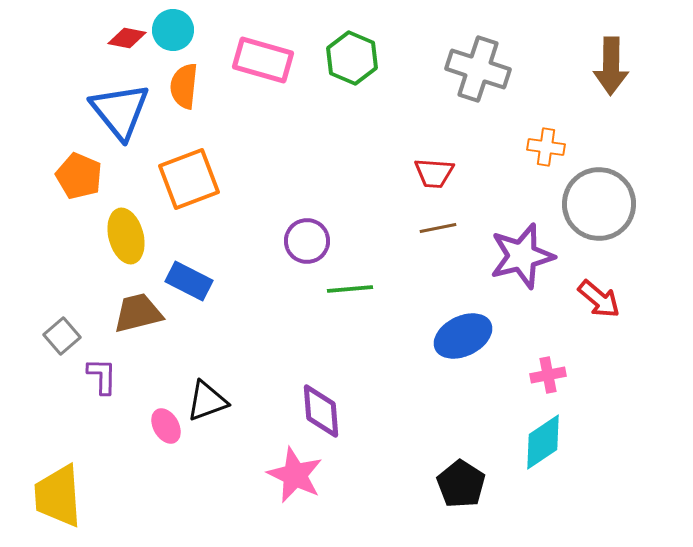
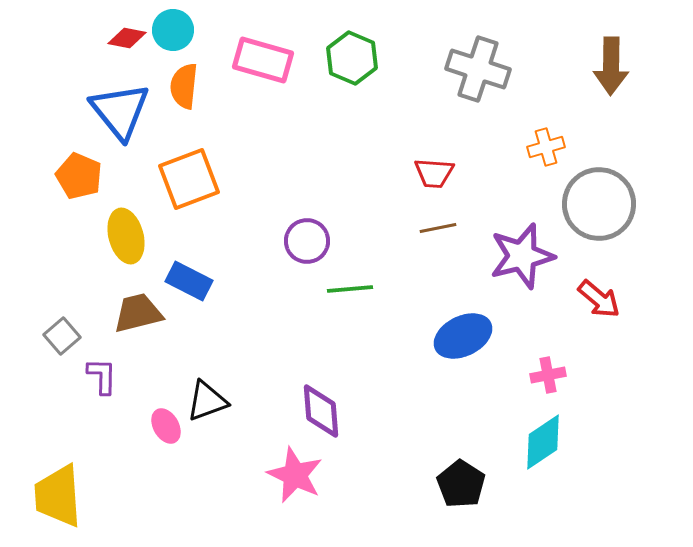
orange cross: rotated 24 degrees counterclockwise
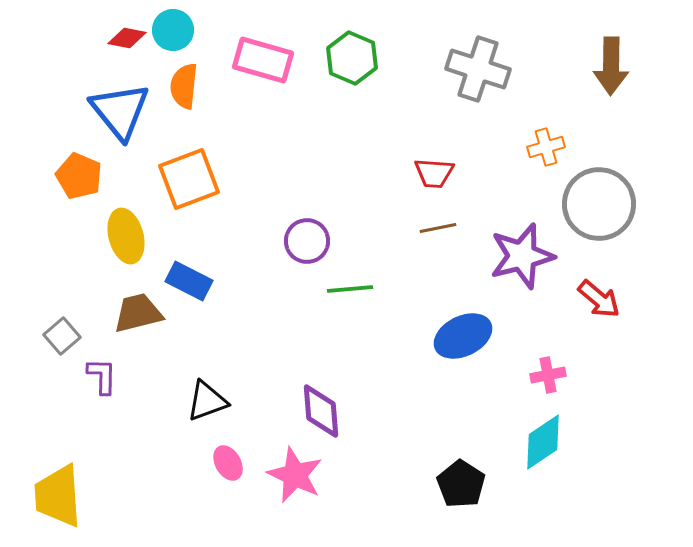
pink ellipse: moved 62 px right, 37 px down
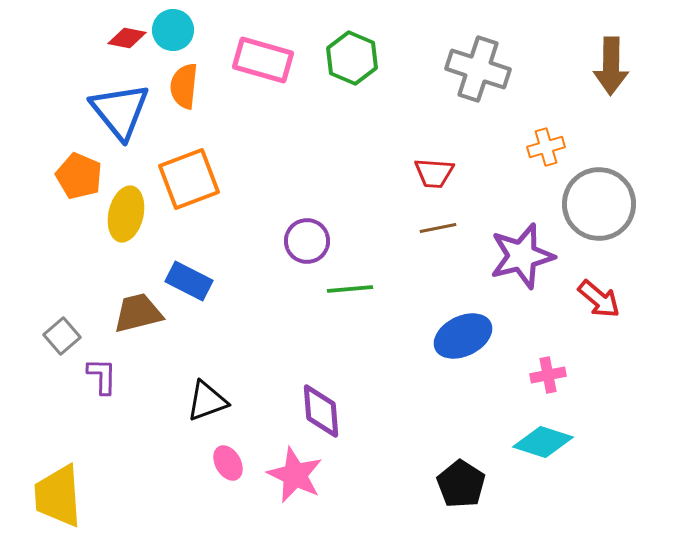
yellow ellipse: moved 22 px up; rotated 28 degrees clockwise
cyan diamond: rotated 52 degrees clockwise
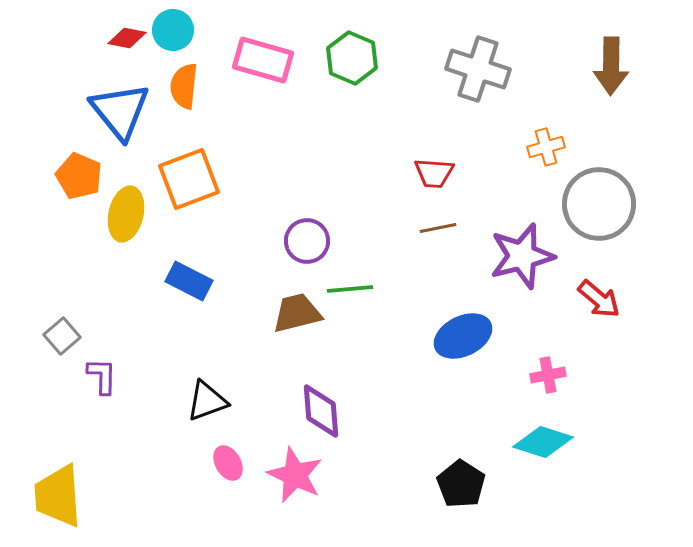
brown trapezoid: moved 159 px right
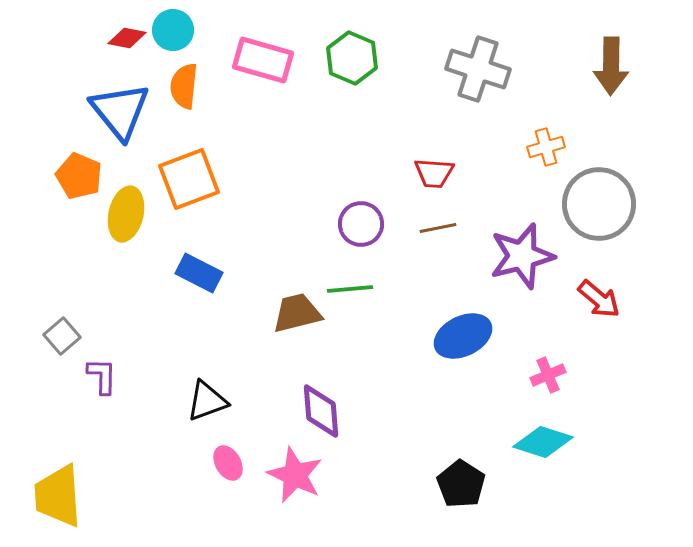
purple circle: moved 54 px right, 17 px up
blue rectangle: moved 10 px right, 8 px up
pink cross: rotated 12 degrees counterclockwise
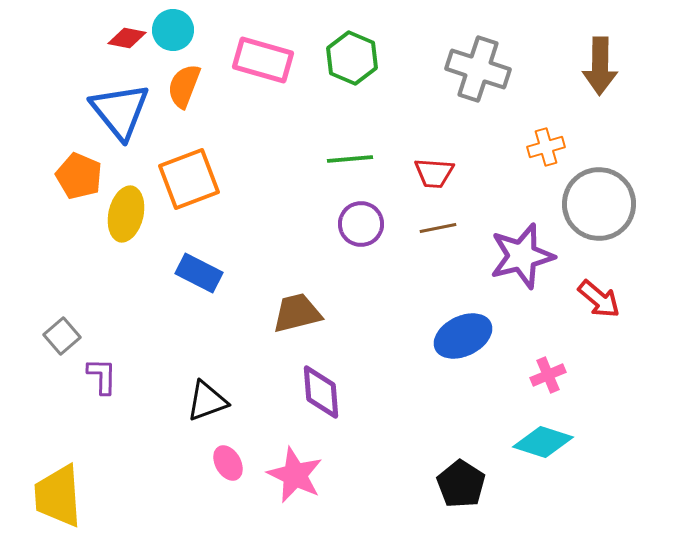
brown arrow: moved 11 px left
orange semicircle: rotated 15 degrees clockwise
green line: moved 130 px up
purple diamond: moved 19 px up
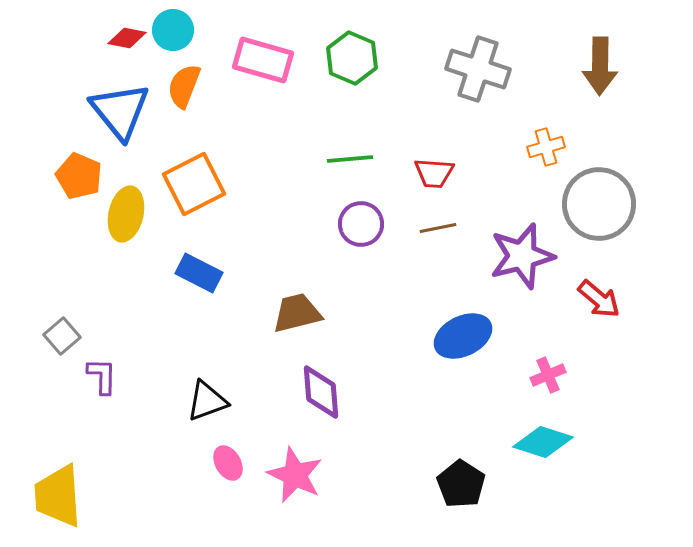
orange square: moved 5 px right, 5 px down; rotated 6 degrees counterclockwise
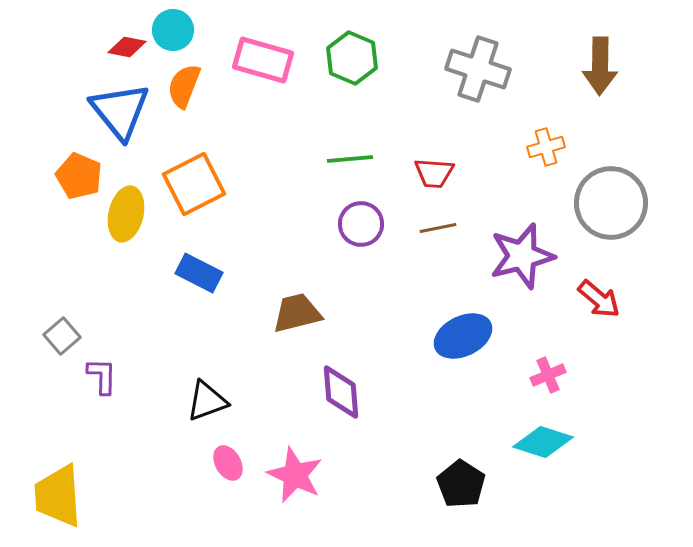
red diamond: moved 9 px down
gray circle: moved 12 px right, 1 px up
purple diamond: moved 20 px right
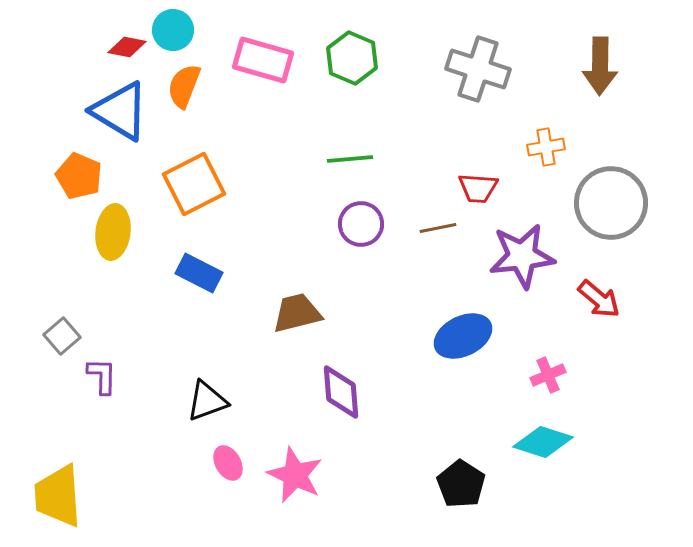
blue triangle: rotated 20 degrees counterclockwise
orange cross: rotated 6 degrees clockwise
red trapezoid: moved 44 px right, 15 px down
yellow ellipse: moved 13 px left, 18 px down; rotated 6 degrees counterclockwise
purple star: rotated 8 degrees clockwise
